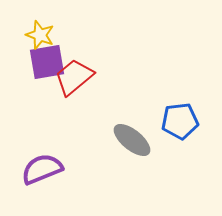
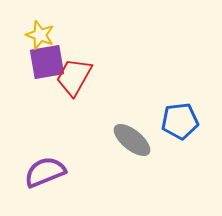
red trapezoid: rotated 21 degrees counterclockwise
purple semicircle: moved 3 px right, 3 px down
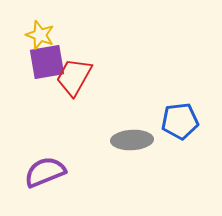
gray ellipse: rotated 42 degrees counterclockwise
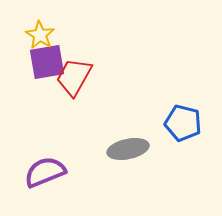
yellow star: rotated 12 degrees clockwise
blue pentagon: moved 3 px right, 2 px down; rotated 21 degrees clockwise
gray ellipse: moved 4 px left, 9 px down; rotated 9 degrees counterclockwise
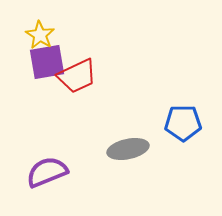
red trapezoid: moved 3 px right, 1 px up; rotated 144 degrees counterclockwise
blue pentagon: rotated 15 degrees counterclockwise
purple semicircle: moved 2 px right
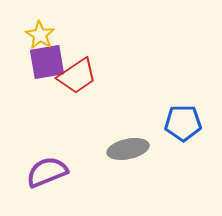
red trapezoid: rotated 9 degrees counterclockwise
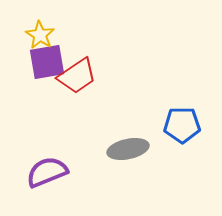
blue pentagon: moved 1 px left, 2 px down
